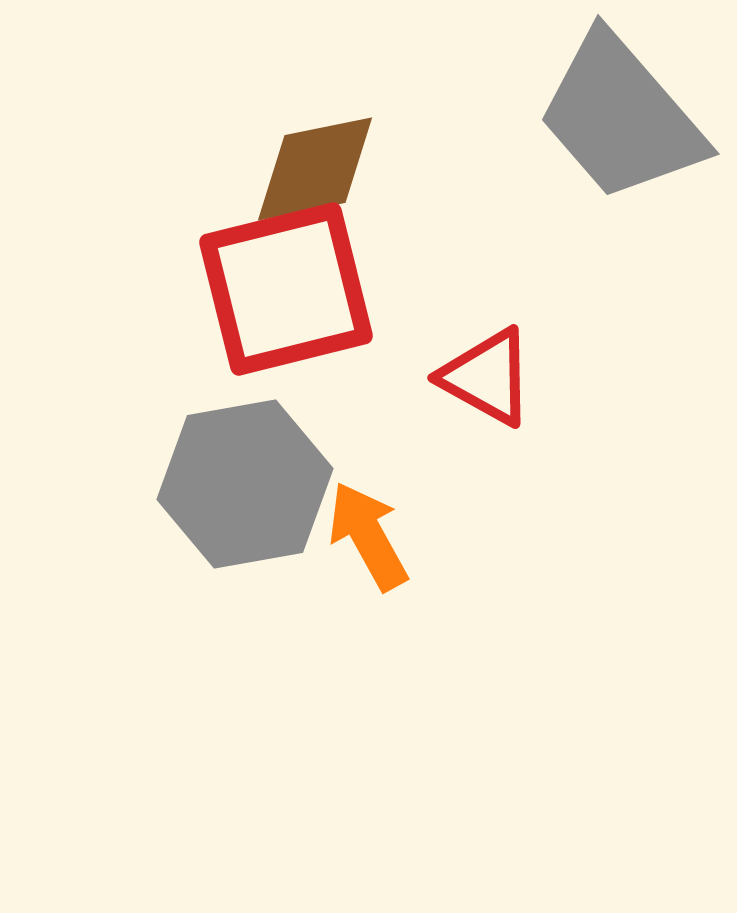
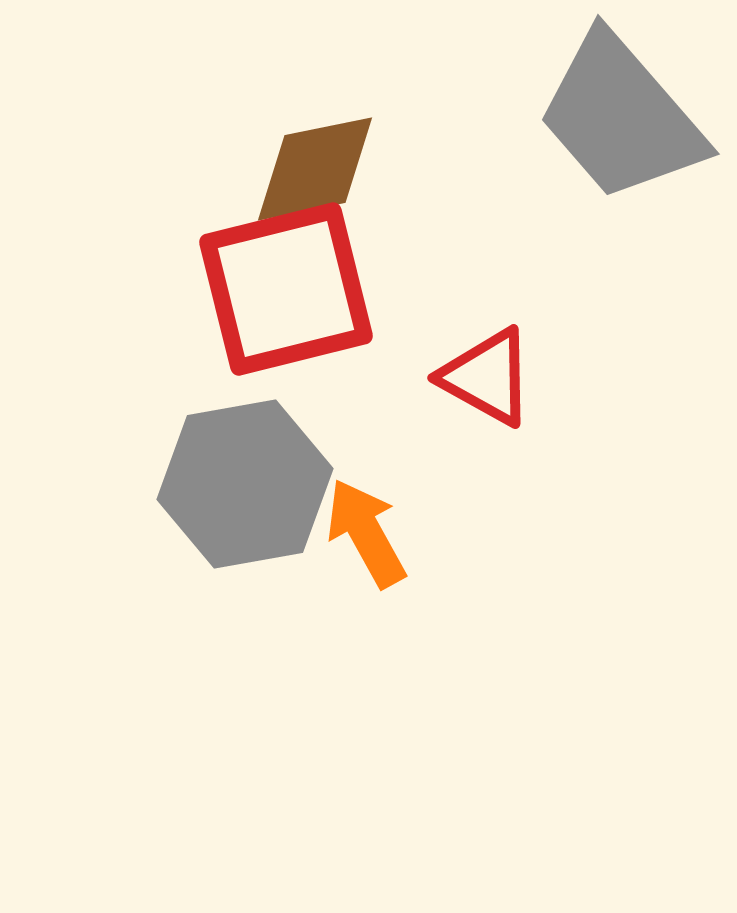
orange arrow: moved 2 px left, 3 px up
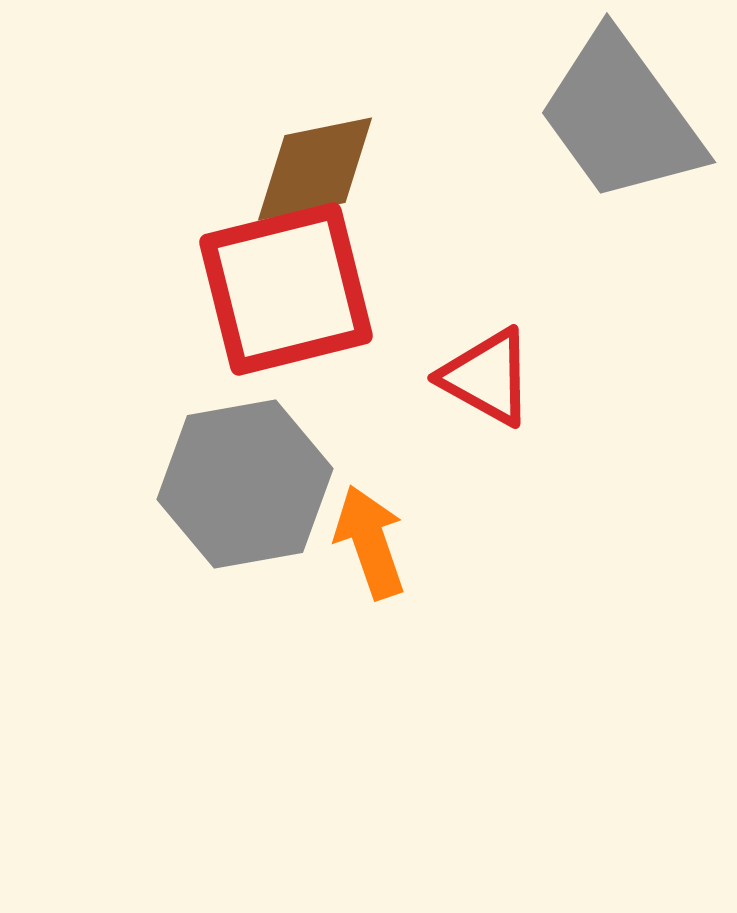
gray trapezoid: rotated 5 degrees clockwise
orange arrow: moved 4 px right, 9 px down; rotated 10 degrees clockwise
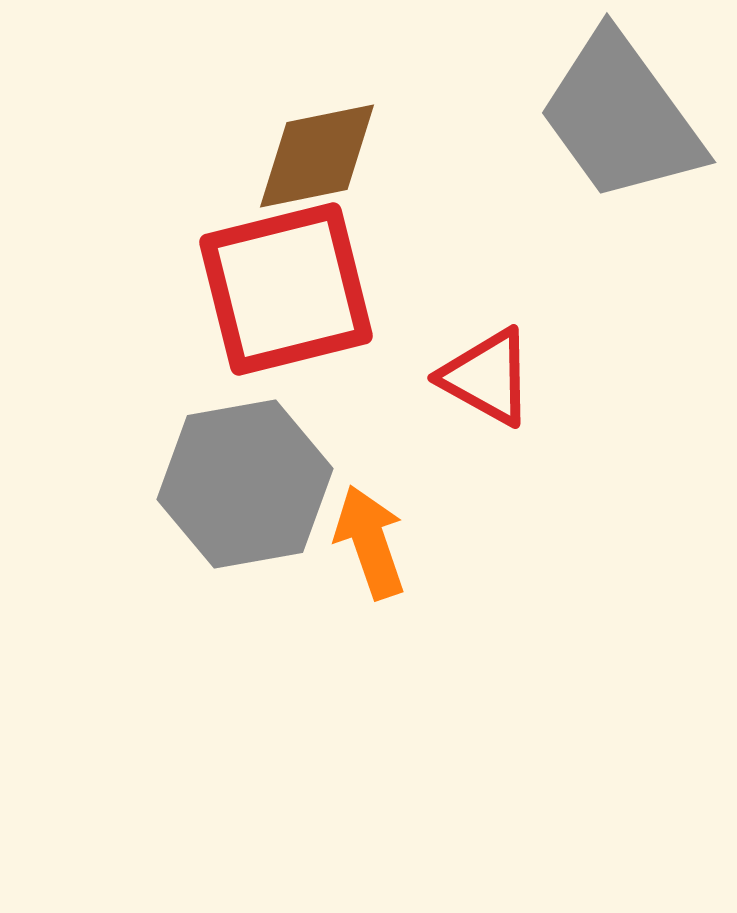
brown diamond: moved 2 px right, 13 px up
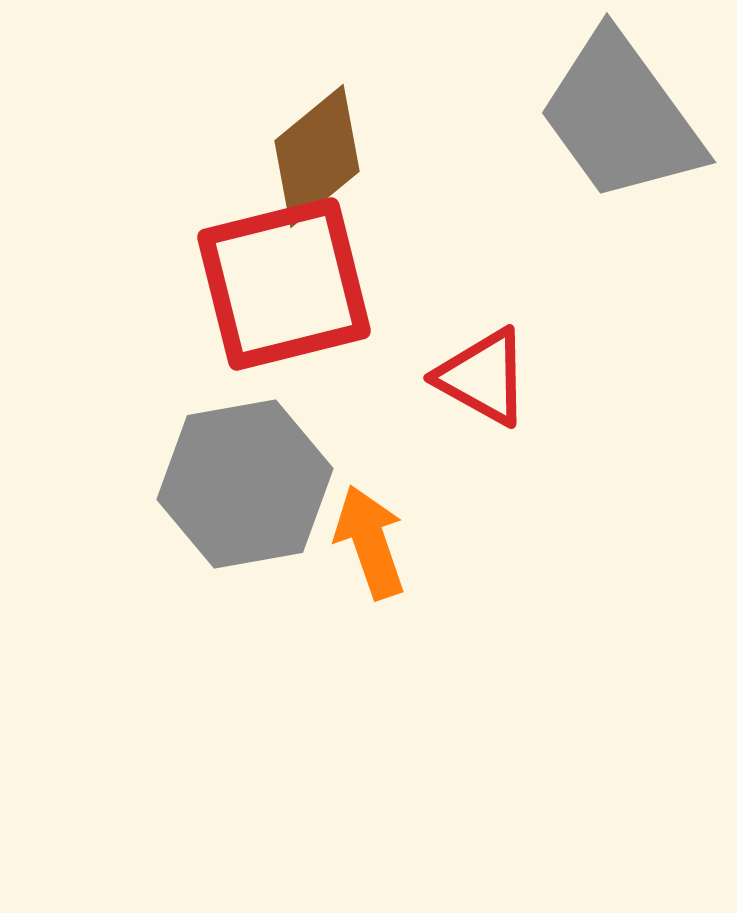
brown diamond: rotated 28 degrees counterclockwise
red square: moved 2 px left, 5 px up
red triangle: moved 4 px left
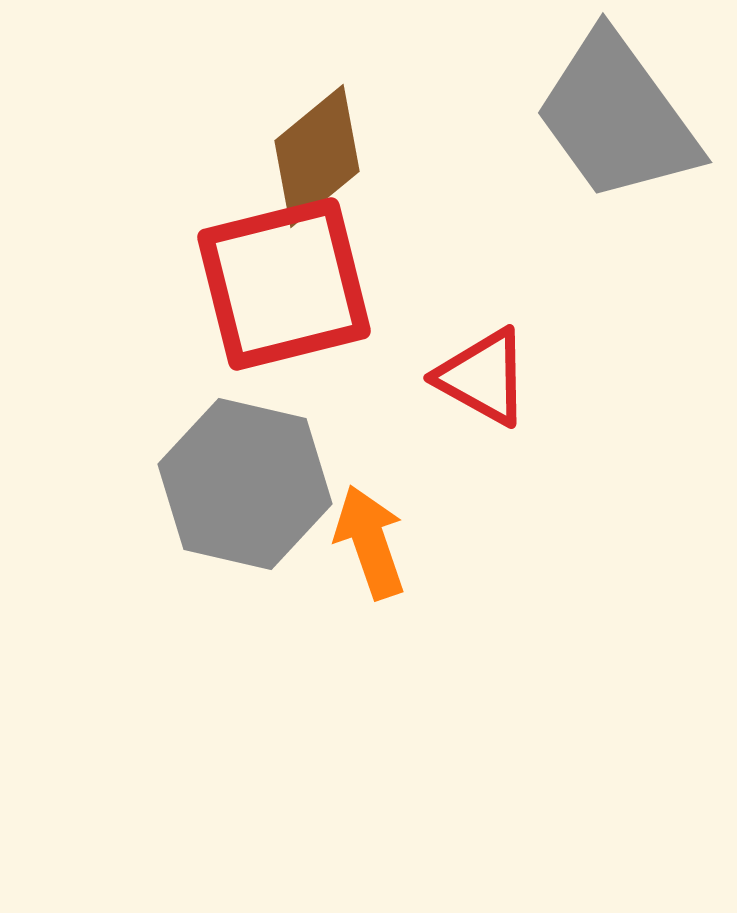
gray trapezoid: moved 4 px left
gray hexagon: rotated 23 degrees clockwise
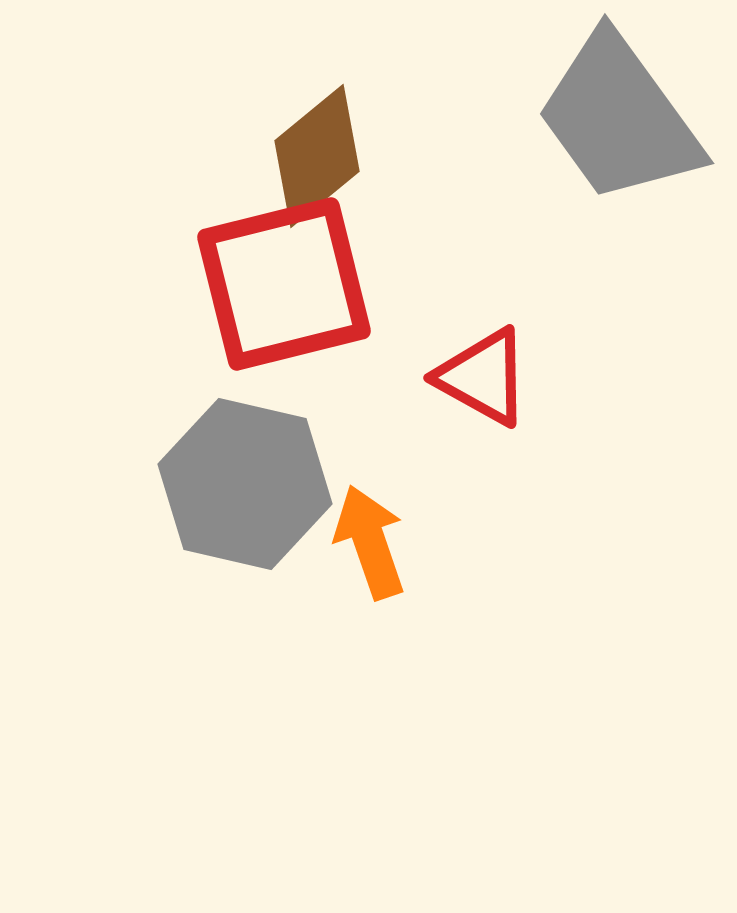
gray trapezoid: moved 2 px right, 1 px down
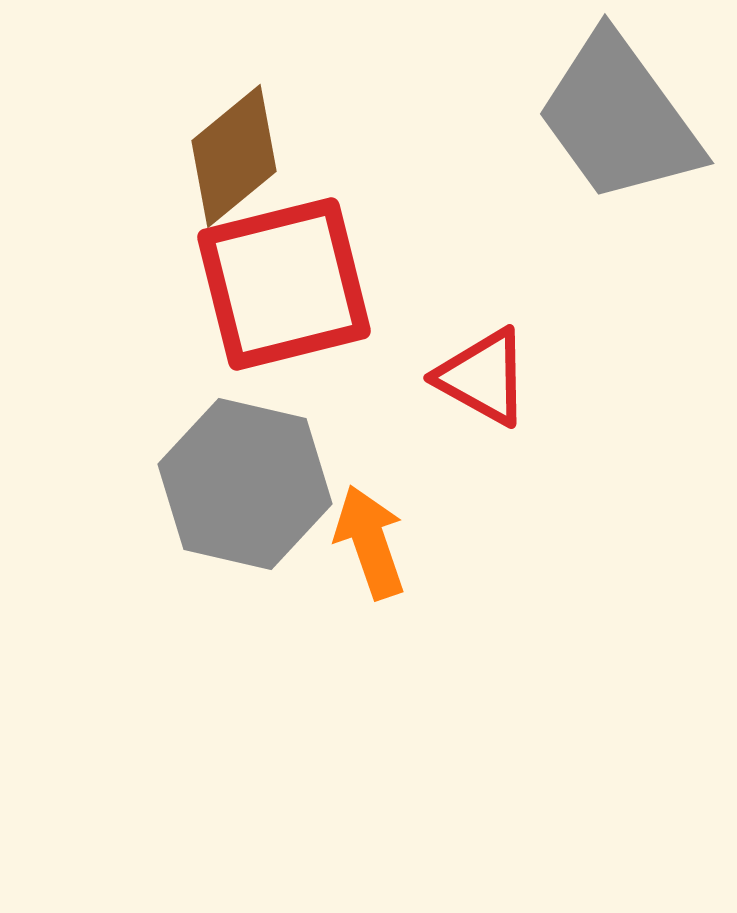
brown diamond: moved 83 px left
